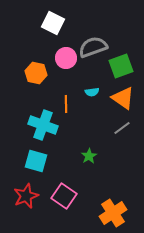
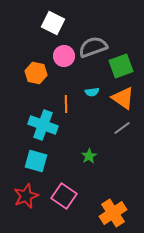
pink circle: moved 2 px left, 2 px up
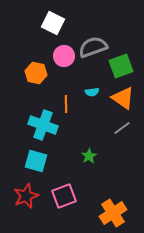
pink square: rotated 35 degrees clockwise
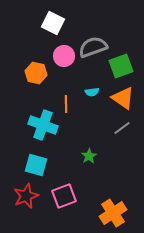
cyan square: moved 4 px down
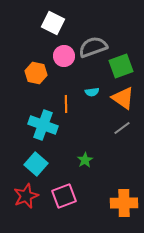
green star: moved 4 px left, 4 px down
cyan square: moved 1 px up; rotated 25 degrees clockwise
orange cross: moved 11 px right, 10 px up; rotated 32 degrees clockwise
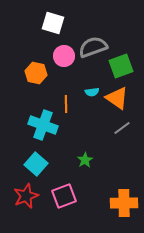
white square: rotated 10 degrees counterclockwise
orange triangle: moved 6 px left
